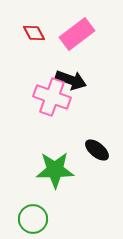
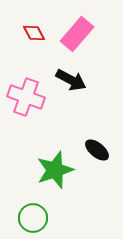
pink rectangle: rotated 12 degrees counterclockwise
black arrow: rotated 8 degrees clockwise
pink cross: moved 26 px left
green star: rotated 18 degrees counterclockwise
green circle: moved 1 px up
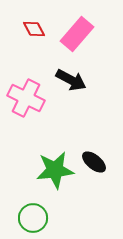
red diamond: moved 4 px up
pink cross: moved 1 px down; rotated 6 degrees clockwise
black ellipse: moved 3 px left, 12 px down
green star: rotated 12 degrees clockwise
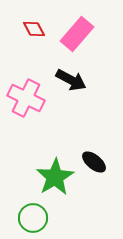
green star: moved 7 px down; rotated 24 degrees counterclockwise
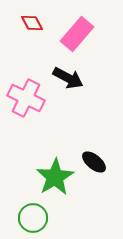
red diamond: moved 2 px left, 6 px up
black arrow: moved 3 px left, 2 px up
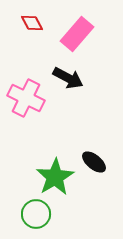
green circle: moved 3 px right, 4 px up
